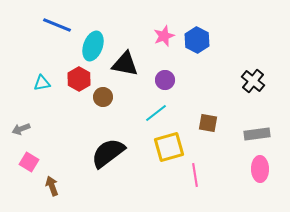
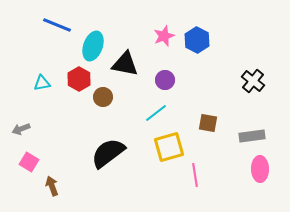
gray rectangle: moved 5 px left, 2 px down
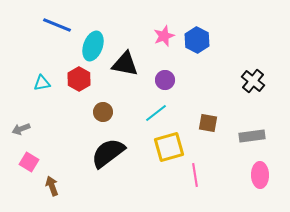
brown circle: moved 15 px down
pink ellipse: moved 6 px down
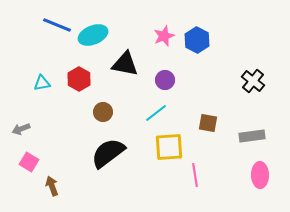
cyan ellipse: moved 11 px up; rotated 48 degrees clockwise
yellow square: rotated 12 degrees clockwise
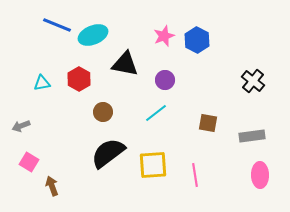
gray arrow: moved 3 px up
yellow square: moved 16 px left, 18 px down
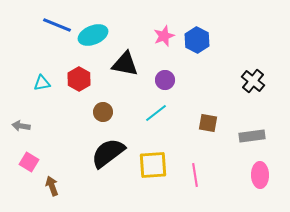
gray arrow: rotated 30 degrees clockwise
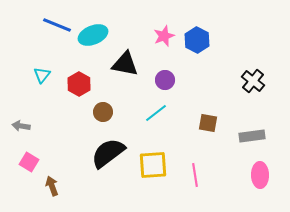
red hexagon: moved 5 px down
cyan triangle: moved 8 px up; rotated 42 degrees counterclockwise
